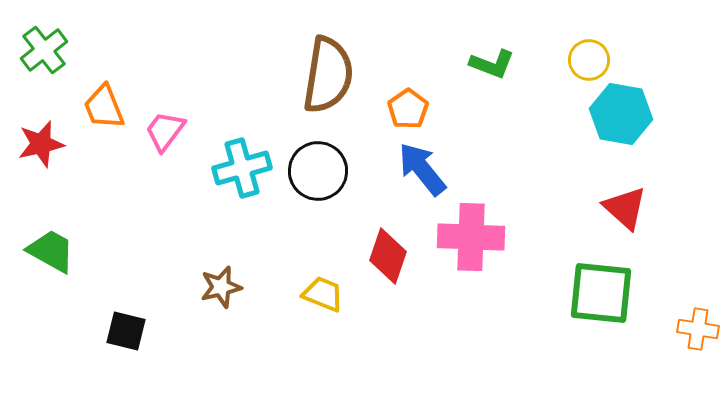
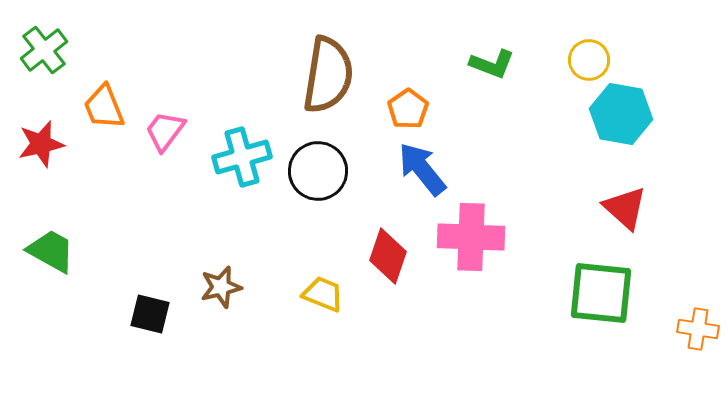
cyan cross: moved 11 px up
black square: moved 24 px right, 17 px up
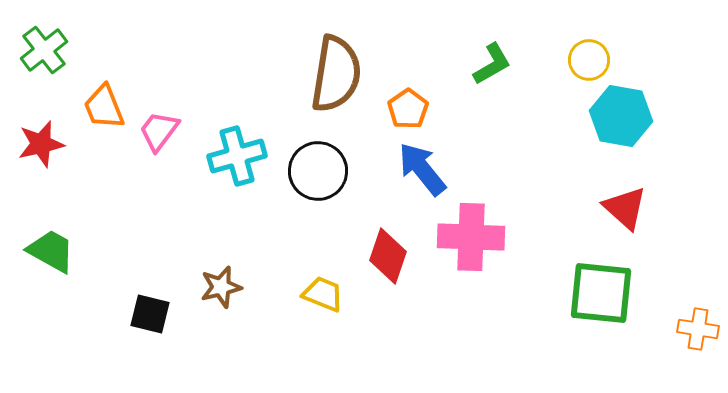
green L-shape: rotated 51 degrees counterclockwise
brown semicircle: moved 8 px right, 1 px up
cyan hexagon: moved 2 px down
pink trapezoid: moved 6 px left
cyan cross: moved 5 px left, 1 px up
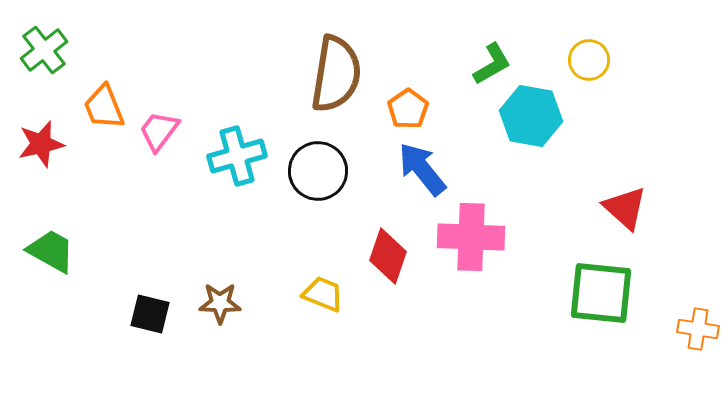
cyan hexagon: moved 90 px left
brown star: moved 1 px left, 16 px down; rotated 15 degrees clockwise
